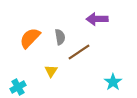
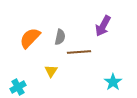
purple arrow: moved 6 px right, 7 px down; rotated 60 degrees counterclockwise
gray semicircle: rotated 21 degrees clockwise
brown line: rotated 30 degrees clockwise
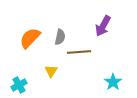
cyan cross: moved 1 px right, 2 px up
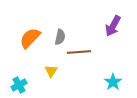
purple arrow: moved 10 px right
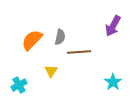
orange semicircle: moved 2 px right, 2 px down
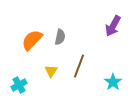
brown line: moved 14 px down; rotated 65 degrees counterclockwise
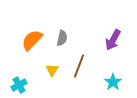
purple arrow: moved 14 px down
gray semicircle: moved 2 px right, 1 px down
yellow triangle: moved 1 px right, 1 px up
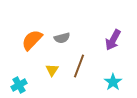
gray semicircle: rotated 63 degrees clockwise
